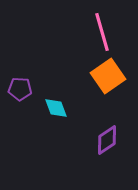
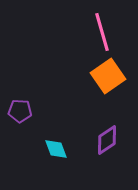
purple pentagon: moved 22 px down
cyan diamond: moved 41 px down
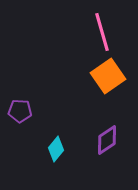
cyan diamond: rotated 60 degrees clockwise
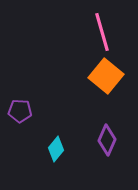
orange square: moved 2 px left; rotated 16 degrees counterclockwise
purple diamond: rotated 32 degrees counterclockwise
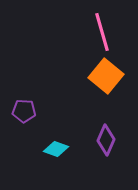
purple pentagon: moved 4 px right
purple diamond: moved 1 px left
cyan diamond: rotated 70 degrees clockwise
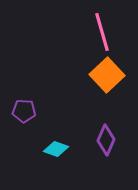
orange square: moved 1 px right, 1 px up; rotated 8 degrees clockwise
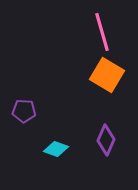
orange square: rotated 16 degrees counterclockwise
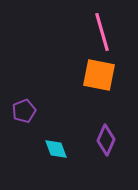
orange square: moved 8 px left; rotated 20 degrees counterclockwise
purple pentagon: rotated 25 degrees counterclockwise
cyan diamond: rotated 50 degrees clockwise
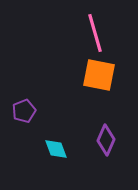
pink line: moved 7 px left, 1 px down
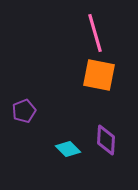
purple diamond: rotated 20 degrees counterclockwise
cyan diamond: moved 12 px right; rotated 25 degrees counterclockwise
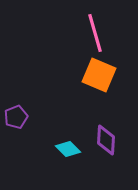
orange square: rotated 12 degrees clockwise
purple pentagon: moved 8 px left, 6 px down
